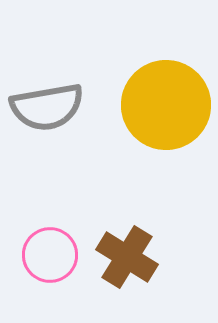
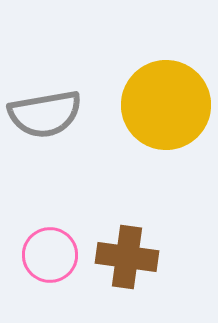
gray semicircle: moved 2 px left, 7 px down
brown cross: rotated 24 degrees counterclockwise
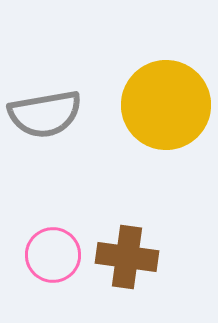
pink circle: moved 3 px right
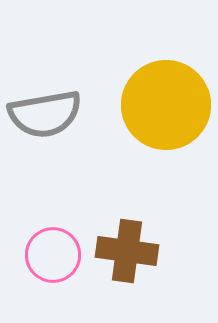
brown cross: moved 6 px up
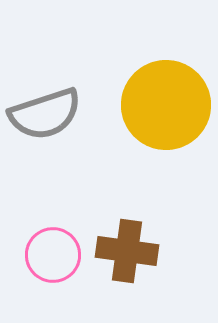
gray semicircle: rotated 8 degrees counterclockwise
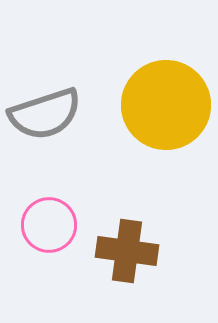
pink circle: moved 4 px left, 30 px up
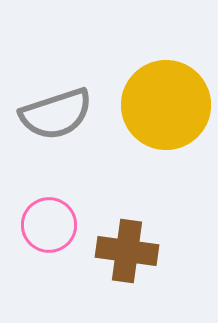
gray semicircle: moved 11 px right
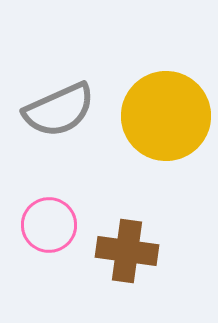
yellow circle: moved 11 px down
gray semicircle: moved 3 px right, 4 px up; rotated 6 degrees counterclockwise
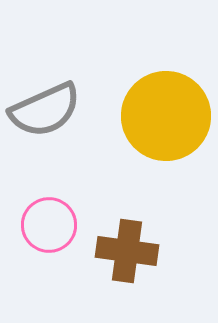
gray semicircle: moved 14 px left
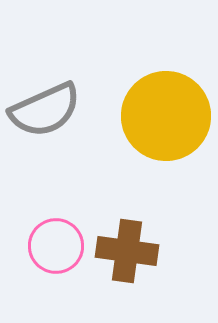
pink circle: moved 7 px right, 21 px down
